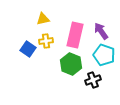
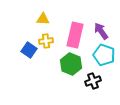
yellow triangle: rotated 16 degrees clockwise
blue square: moved 1 px right, 1 px down
black cross: moved 1 px down
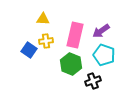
purple arrow: rotated 90 degrees counterclockwise
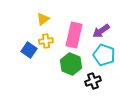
yellow triangle: rotated 40 degrees counterclockwise
pink rectangle: moved 1 px left
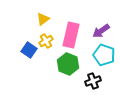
pink rectangle: moved 3 px left
yellow cross: rotated 24 degrees counterclockwise
green hexagon: moved 3 px left
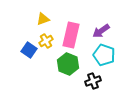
yellow triangle: rotated 16 degrees clockwise
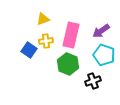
yellow cross: rotated 24 degrees clockwise
